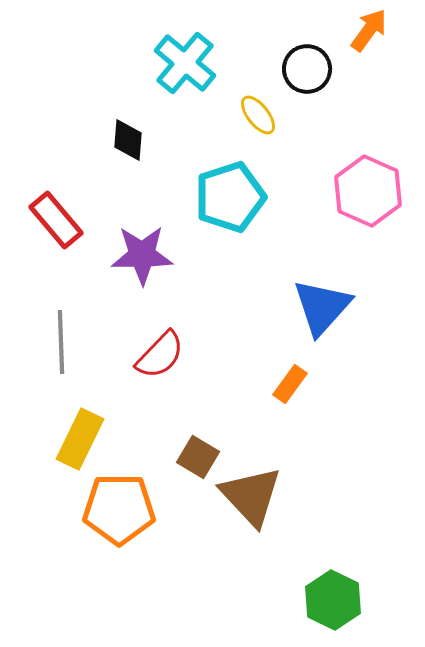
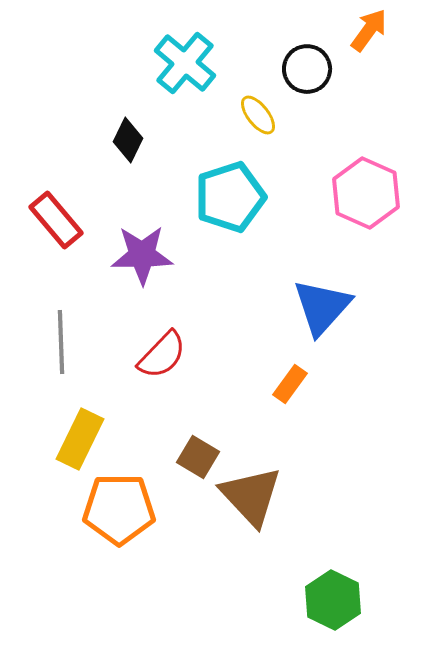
black diamond: rotated 21 degrees clockwise
pink hexagon: moved 2 px left, 2 px down
red semicircle: moved 2 px right
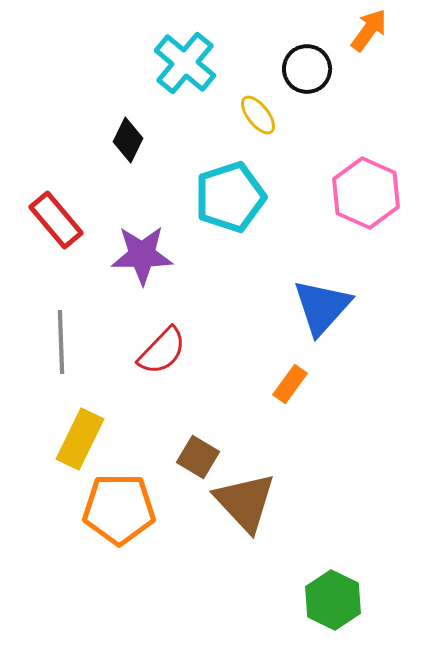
red semicircle: moved 4 px up
brown triangle: moved 6 px left, 6 px down
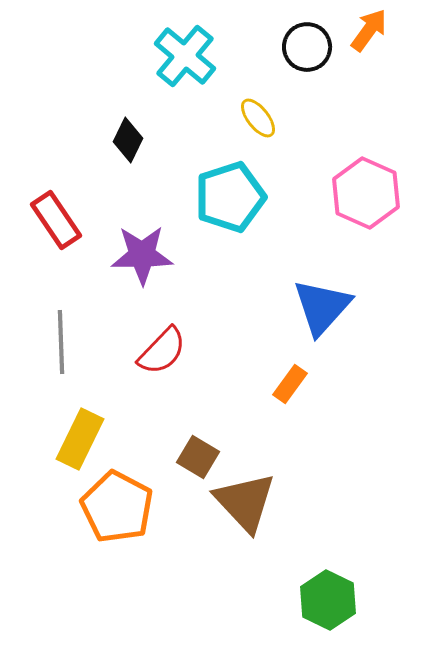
cyan cross: moved 7 px up
black circle: moved 22 px up
yellow ellipse: moved 3 px down
red rectangle: rotated 6 degrees clockwise
orange pentagon: moved 2 px left, 2 px up; rotated 28 degrees clockwise
green hexagon: moved 5 px left
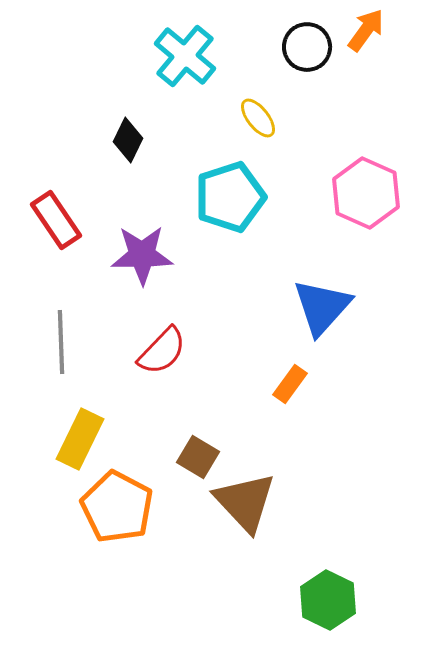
orange arrow: moved 3 px left
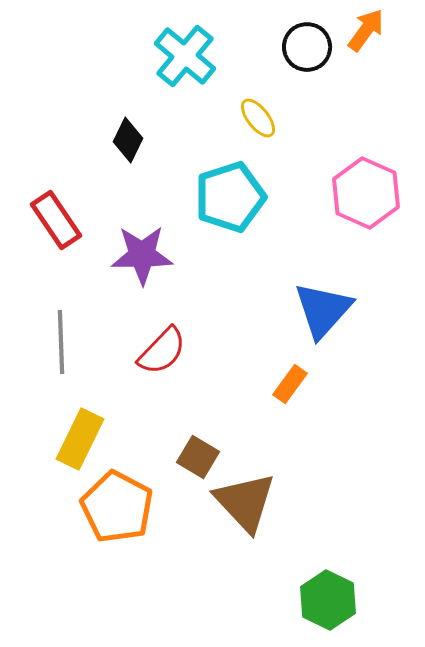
blue triangle: moved 1 px right, 3 px down
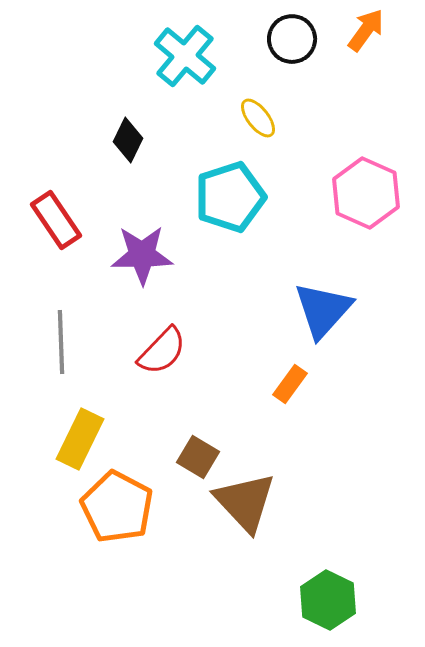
black circle: moved 15 px left, 8 px up
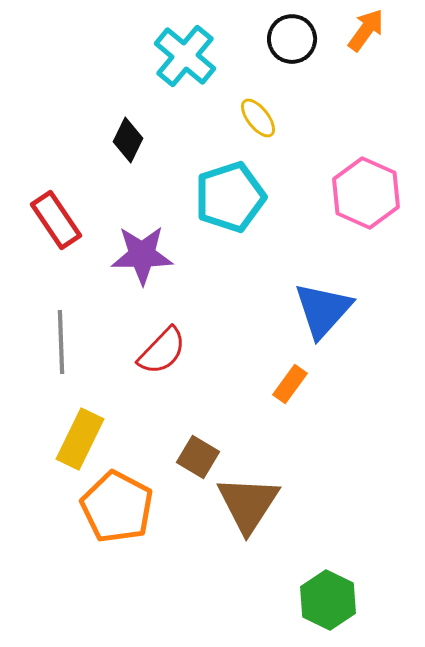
brown triangle: moved 3 px right, 2 px down; rotated 16 degrees clockwise
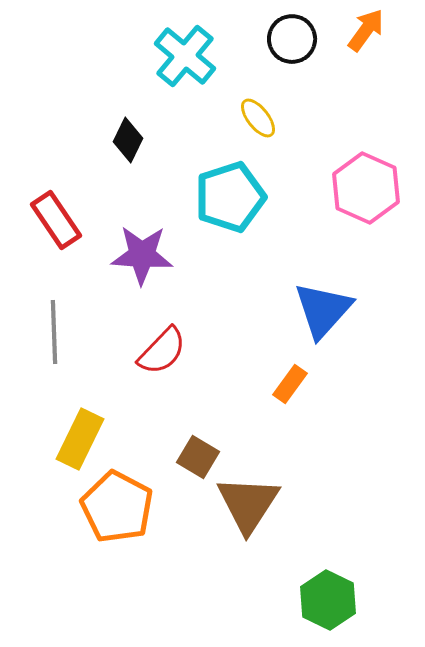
pink hexagon: moved 5 px up
purple star: rotated 4 degrees clockwise
gray line: moved 7 px left, 10 px up
